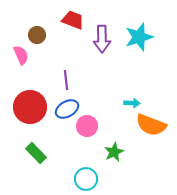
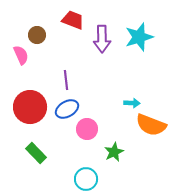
pink circle: moved 3 px down
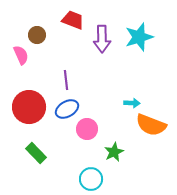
red circle: moved 1 px left
cyan circle: moved 5 px right
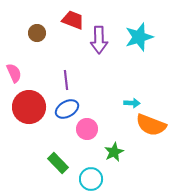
brown circle: moved 2 px up
purple arrow: moved 3 px left, 1 px down
pink semicircle: moved 7 px left, 18 px down
green rectangle: moved 22 px right, 10 px down
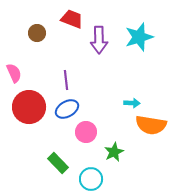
red trapezoid: moved 1 px left, 1 px up
orange semicircle: rotated 12 degrees counterclockwise
pink circle: moved 1 px left, 3 px down
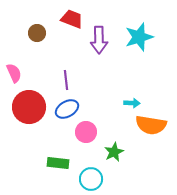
green rectangle: rotated 40 degrees counterclockwise
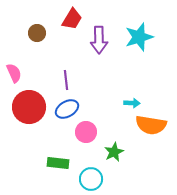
red trapezoid: rotated 100 degrees clockwise
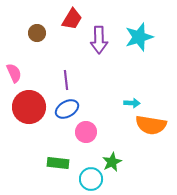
green star: moved 2 px left, 10 px down
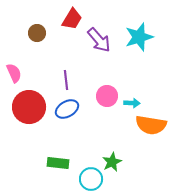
purple arrow: rotated 40 degrees counterclockwise
pink circle: moved 21 px right, 36 px up
